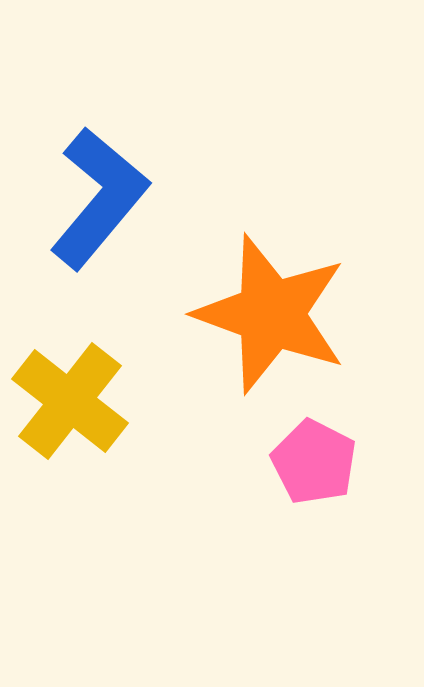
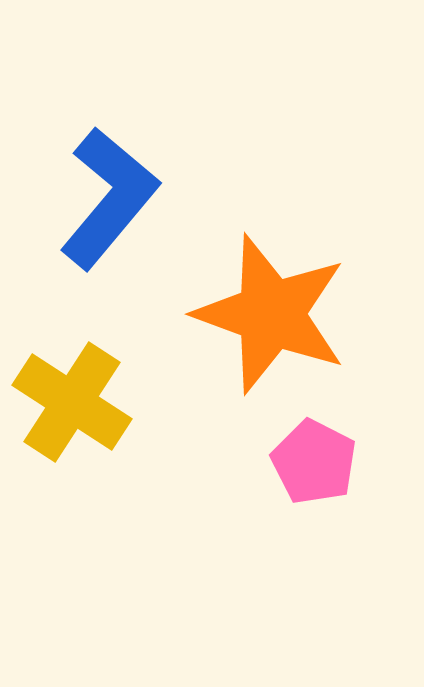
blue L-shape: moved 10 px right
yellow cross: moved 2 px right, 1 px down; rotated 5 degrees counterclockwise
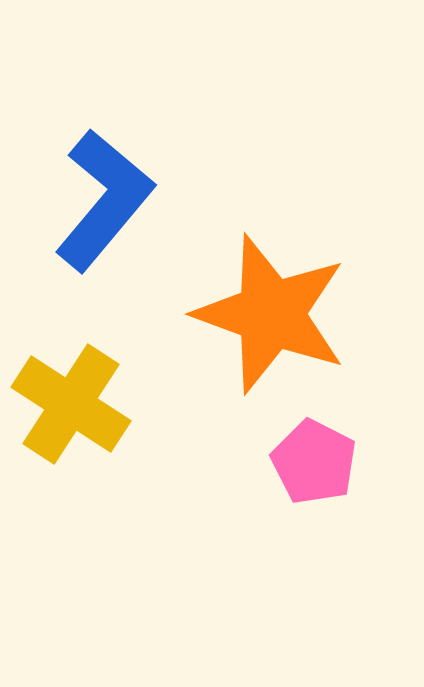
blue L-shape: moved 5 px left, 2 px down
yellow cross: moved 1 px left, 2 px down
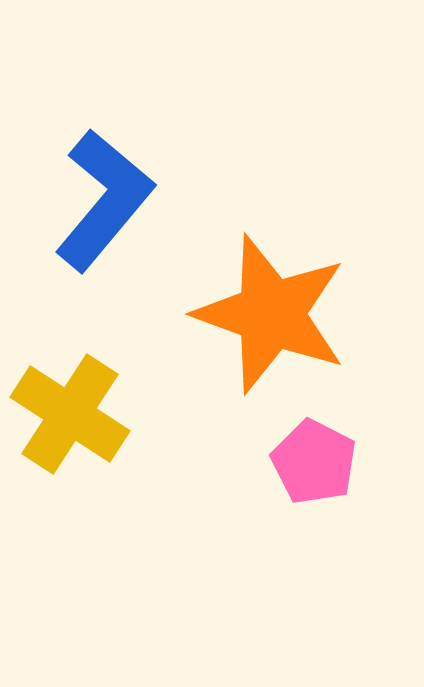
yellow cross: moved 1 px left, 10 px down
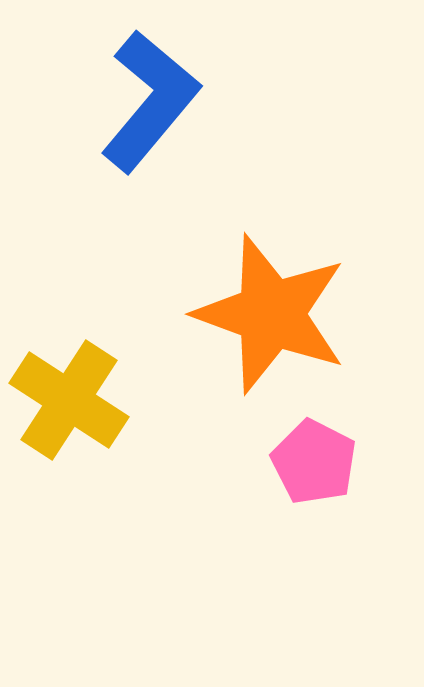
blue L-shape: moved 46 px right, 99 px up
yellow cross: moved 1 px left, 14 px up
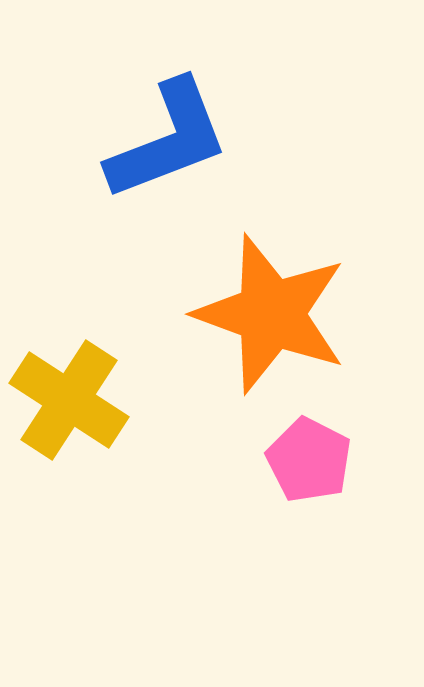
blue L-shape: moved 18 px right, 39 px down; rotated 29 degrees clockwise
pink pentagon: moved 5 px left, 2 px up
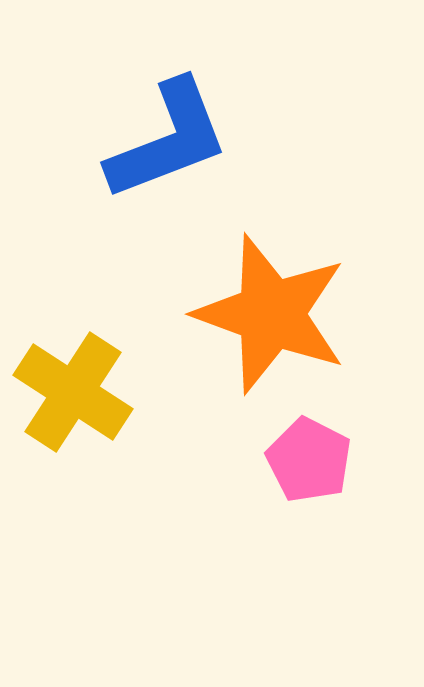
yellow cross: moved 4 px right, 8 px up
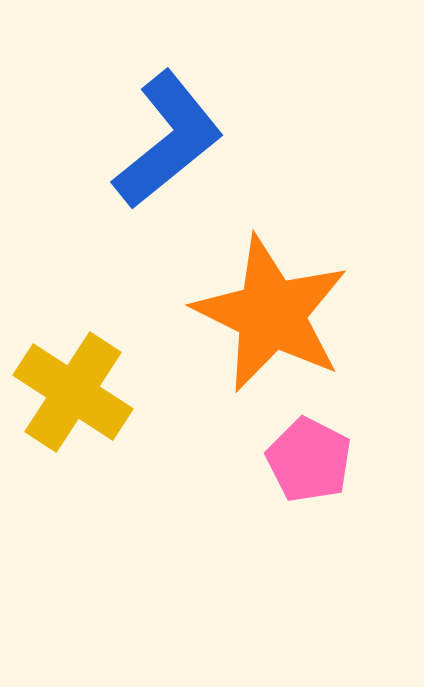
blue L-shape: rotated 18 degrees counterclockwise
orange star: rotated 6 degrees clockwise
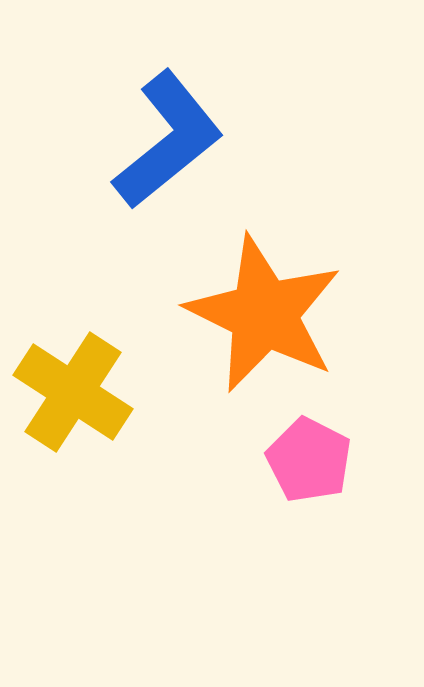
orange star: moved 7 px left
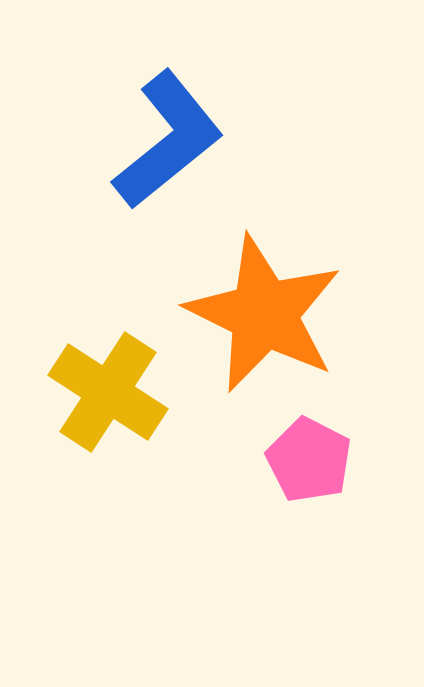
yellow cross: moved 35 px right
